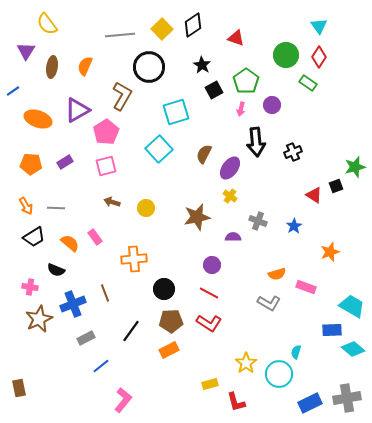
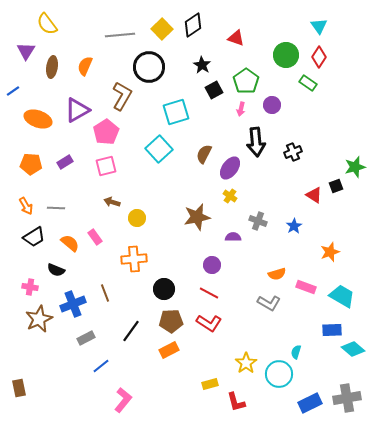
yellow circle at (146, 208): moved 9 px left, 10 px down
cyan trapezoid at (352, 306): moved 10 px left, 10 px up
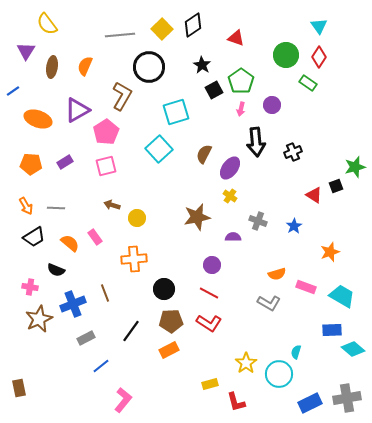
green pentagon at (246, 81): moved 5 px left
brown arrow at (112, 202): moved 3 px down
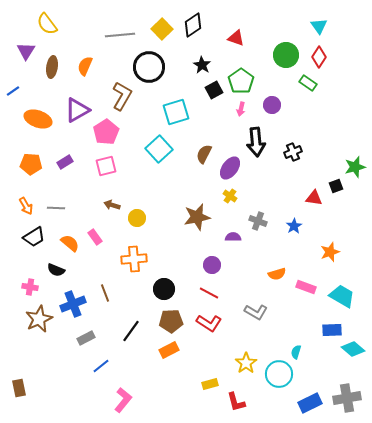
red triangle at (314, 195): moved 3 px down; rotated 24 degrees counterclockwise
gray L-shape at (269, 303): moved 13 px left, 9 px down
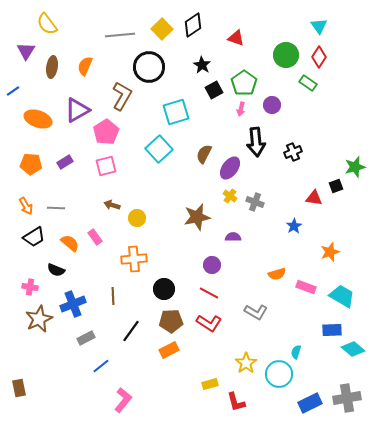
green pentagon at (241, 81): moved 3 px right, 2 px down
gray cross at (258, 221): moved 3 px left, 19 px up
brown line at (105, 293): moved 8 px right, 3 px down; rotated 18 degrees clockwise
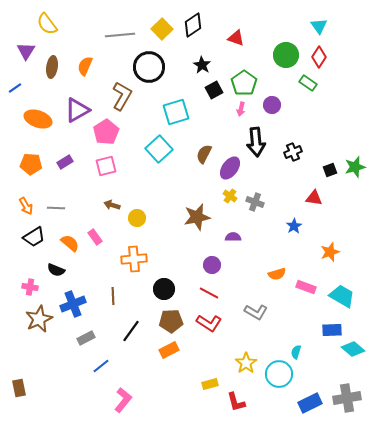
blue line at (13, 91): moved 2 px right, 3 px up
black square at (336, 186): moved 6 px left, 16 px up
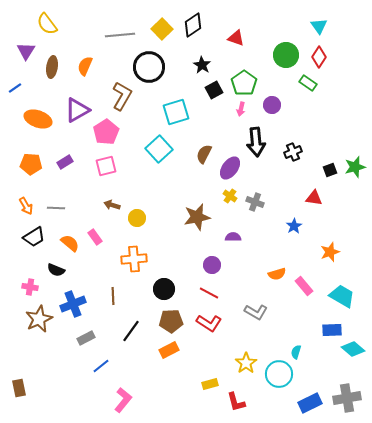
pink rectangle at (306, 287): moved 2 px left, 1 px up; rotated 30 degrees clockwise
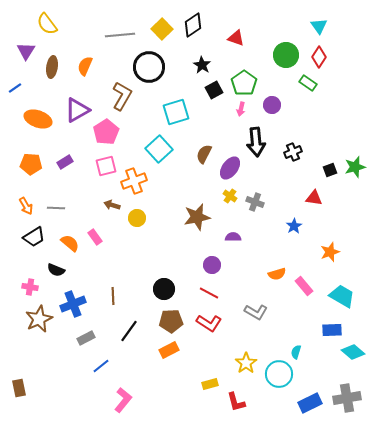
orange cross at (134, 259): moved 78 px up; rotated 15 degrees counterclockwise
black line at (131, 331): moved 2 px left
cyan diamond at (353, 349): moved 3 px down
